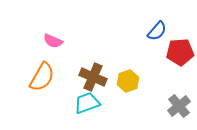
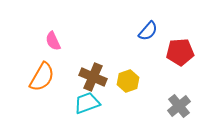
blue semicircle: moved 9 px left
pink semicircle: rotated 42 degrees clockwise
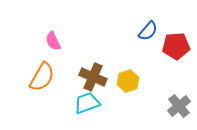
red pentagon: moved 4 px left, 6 px up
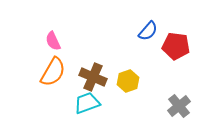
red pentagon: rotated 12 degrees clockwise
orange semicircle: moved 11 px right, 5 px up
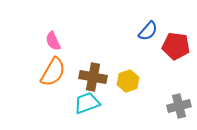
brown cross: rotated 12 degrees counterclockwise
gray cross: rotated 25 degrees clockwise
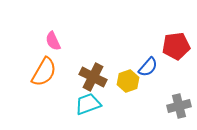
blue semicircle: moved 36 px down
red pentagon: rotated 16 degrees counterclockwise
orange semicircle: moved 9 px left
brown cross: rotated 16 degrees clockwise
cyan trapezoid: moved 1 px right, 1 px down
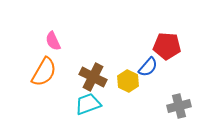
red pentagon: moved 9 px left; rotated 12 degrees clockwise
yellow hexagon: rotated 15 degrees counterclockwise
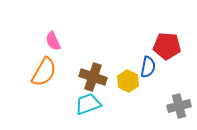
blue semicircle: rotated 30 degrees counterclockwise
brown cross: rotated 8 degrees counterclockwise
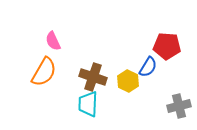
blue semicircle: rotated 20 degrees clockwise
cyan trapezoid: rotated 68 degrees counterclockwise
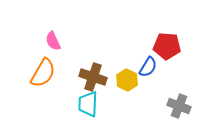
orange semicircle: moved 1 px left, 1 px down
yellow hexagon: moved 1 px left, 1 px up
gray cross: rotated 35 degrees clockwise
